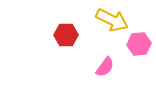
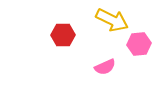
red hexagon: moved 3 px left
pink semicircle: rotated 30 degrees clockwise
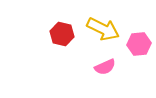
yellow arrow: moved 9 px left, 9 px down
red hexagon: moved 1 px left, 1 px up; rotated 15 degrees clockwise
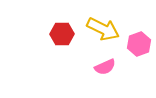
red hexagon: rotated 15 degrees counterclockwise
pink hexagon: rotated 15 degrees counterclockwise
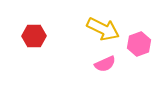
red hexagon: moved 28 px left, 2 px down
pink semicircle: moved 3 px up
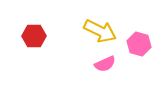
yellow arrow: moved 3 px left, 2 px down
pink hexagon: rotated 25 degrees counterclockwise
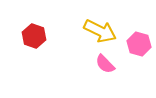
red hexagon: rotated 20 degrees clockwise
pink semicircle: rotated 70 degrees clockwise
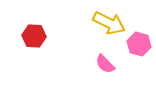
yellow arrow: moved 9 px right, 8 px up
red hexagon: rotated 15 degrees counterclockwise
